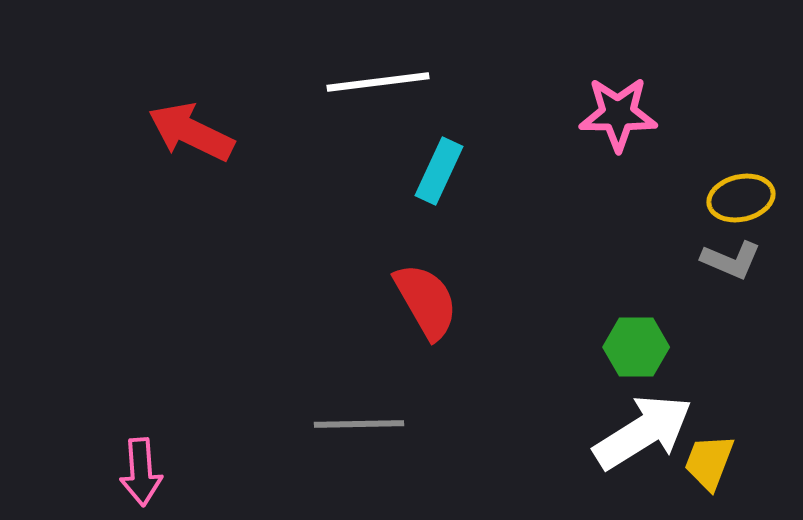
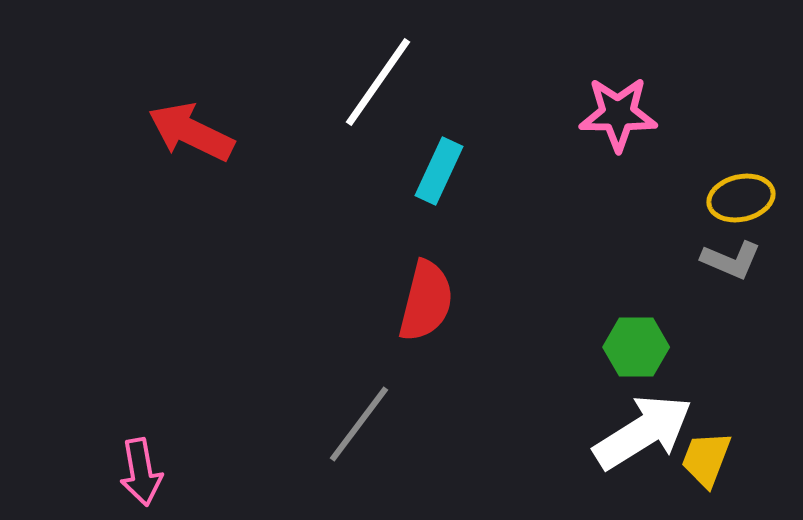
white line: rotated 48 degrees counterclockwise
red semicircle: rotated 44 degrees clockwise
gray line: rotated 52 degrees counterclockwise
yellow trapezoid: moved 3 px left, 3 px up
pink arrow: rotated 6 degrees counterclockwise
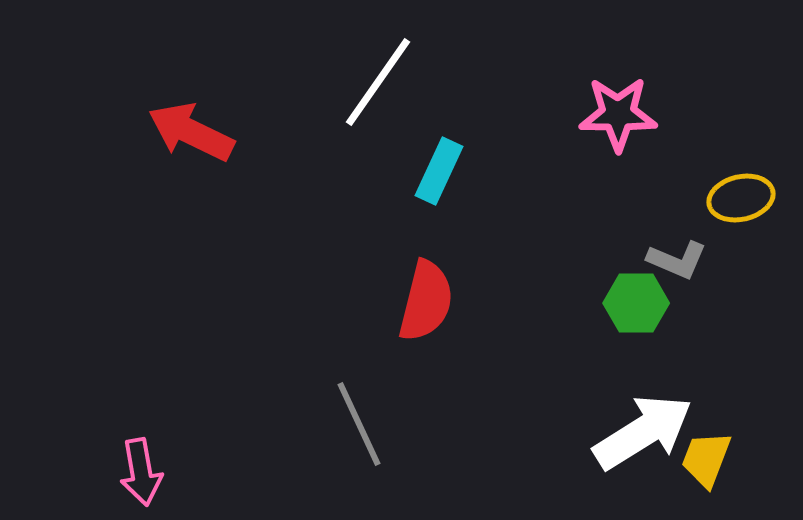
gray L-shape: moved 54 px left
green hexagon: moved 44 px up
gray line: rotated 62 degrees counterclockwise
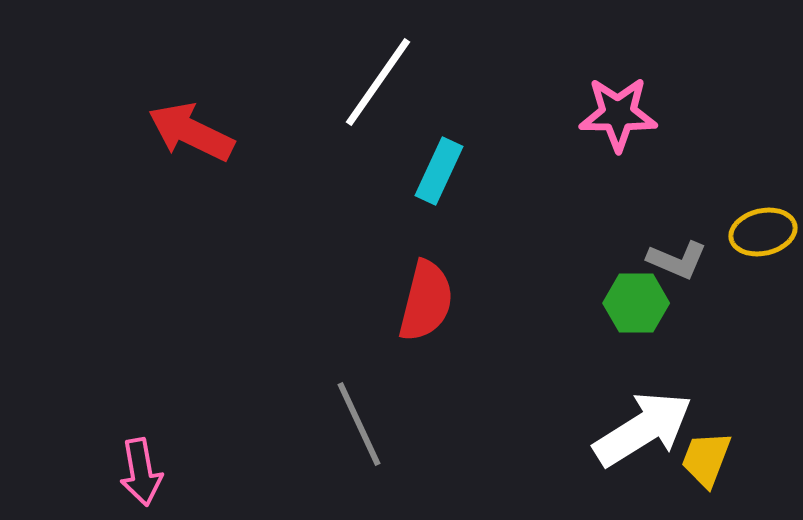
yellow ellipse: moved 22 px right, 34 px down
white arrow: moved 3 px up
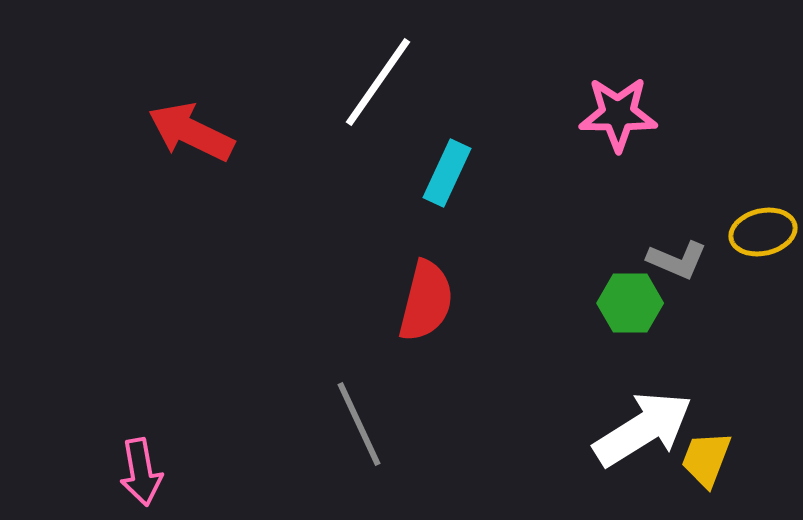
cyan rectangle: moved 8 px right, 2 px down
green hexagon: moved 6 px left
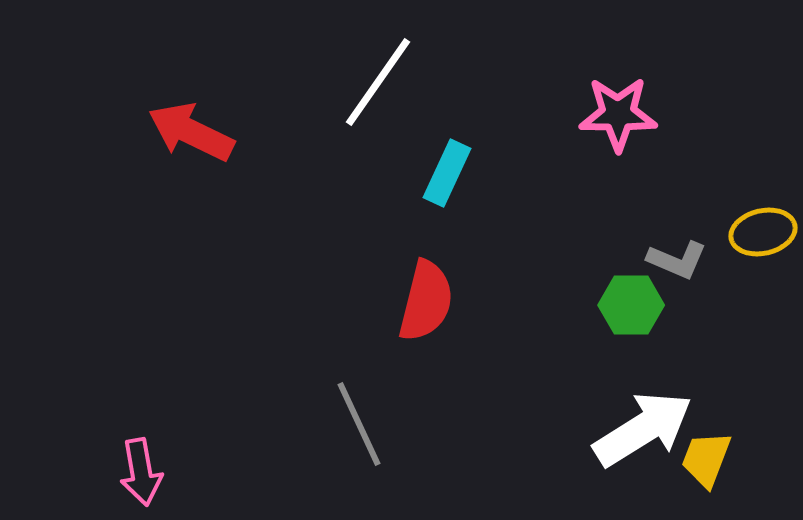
green hexagon: moved 1 px right, 2 px down
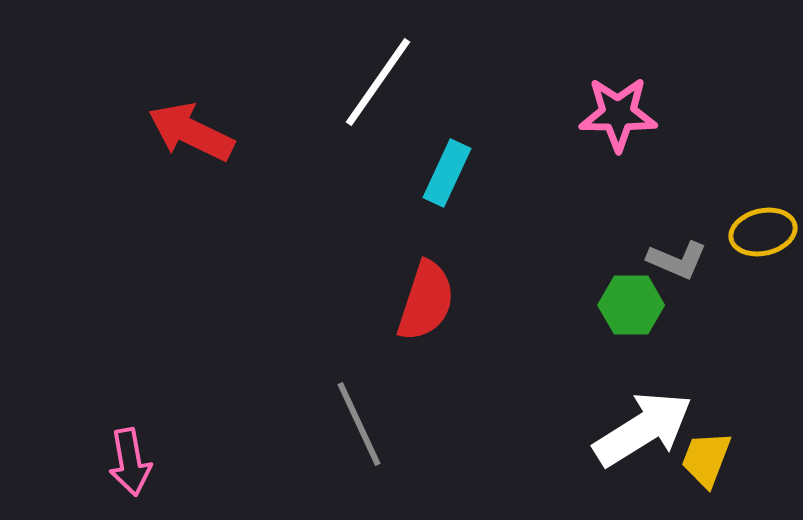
red semicircle: rotated 4 degrees clockwise
pink arrow: moved 11 px left, 10 px up
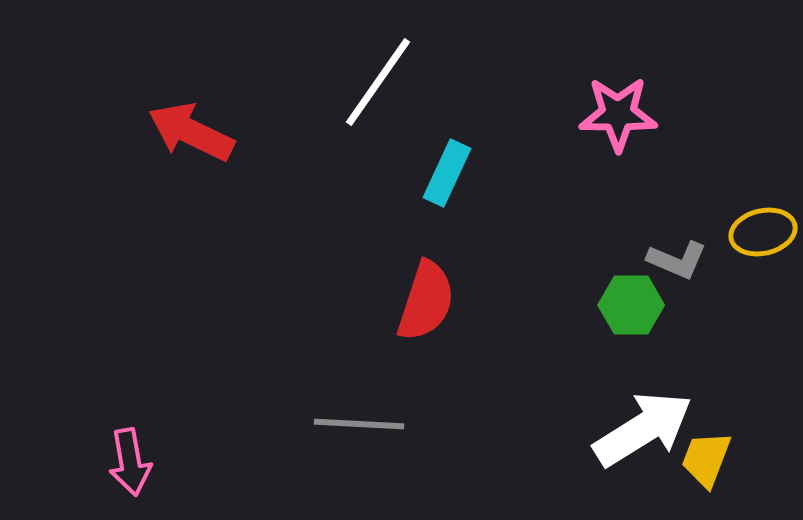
gray line: rotated 62 degrees counterclockwise
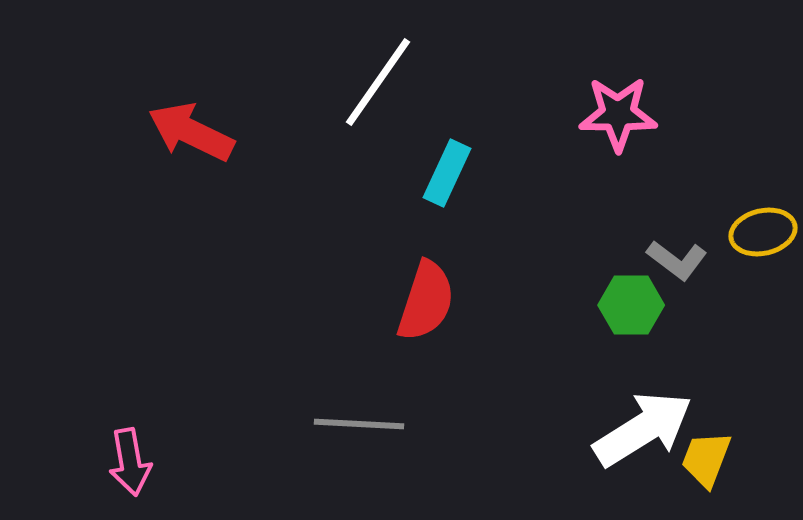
gray L-shape: rotated 14 degrees clockwise
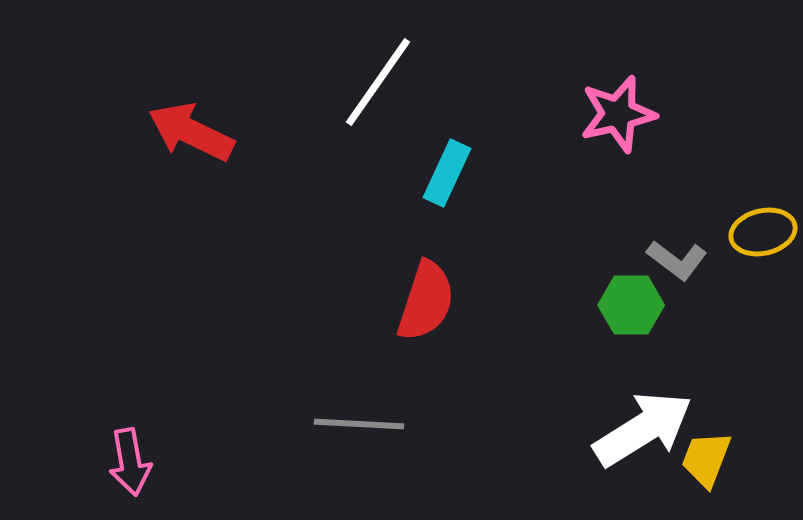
pink star: rotated 14 degrees counterclockwise
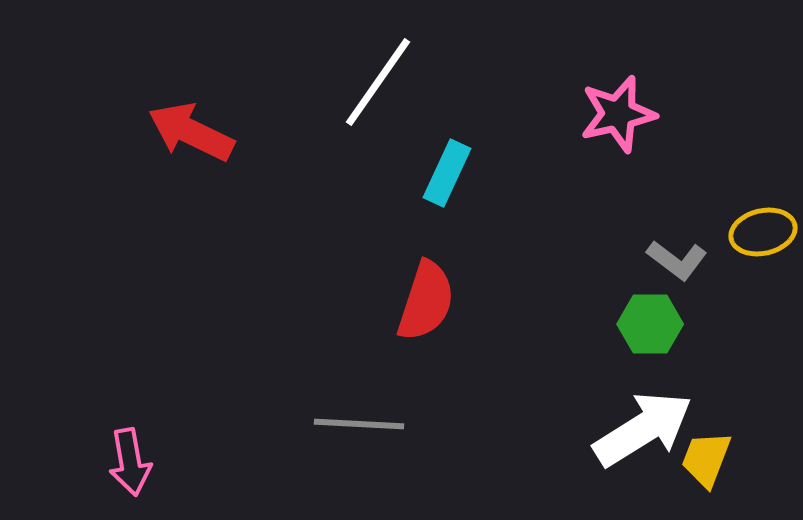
green hexagon: moved 19 px right, 19 px down
